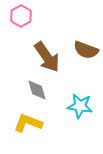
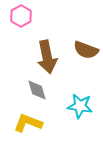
brown arrow: rotated 24 degrees clockwise
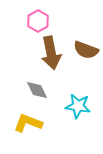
pink hexagon: moved 17 px right, 5 px down
brown arrow: moved 4 px right, 4 px up
gray diamond: rotated 10 degrees counterclockwise
cyan star: moved 2 px left
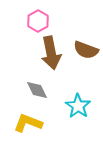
cyan star: rotated 25 degrees clockwise
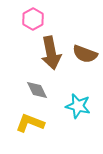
pink hexagon: moved 5 px left, 2 px up
brown semicircle: moved 1 px left, 4 px down
cyan star: rotated 20 degrees counterclockwise
yellow L-shape: moved 2 px right
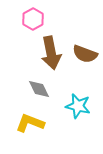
gray diamond: moved 2 px right, 1 px up
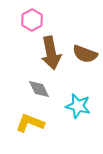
pink hexagon: moved 1 px left, 1 px down
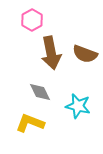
gray diamond: moved 1 px right, 3 px down
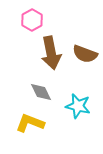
gray diamond: moved 1 px right
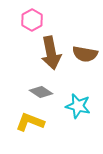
brown semicircle: rotated 10 degrees counterclockwise
gray diamond: rotated 30 degrees counterclockwise
yellow L-shape: moved 1 px up
